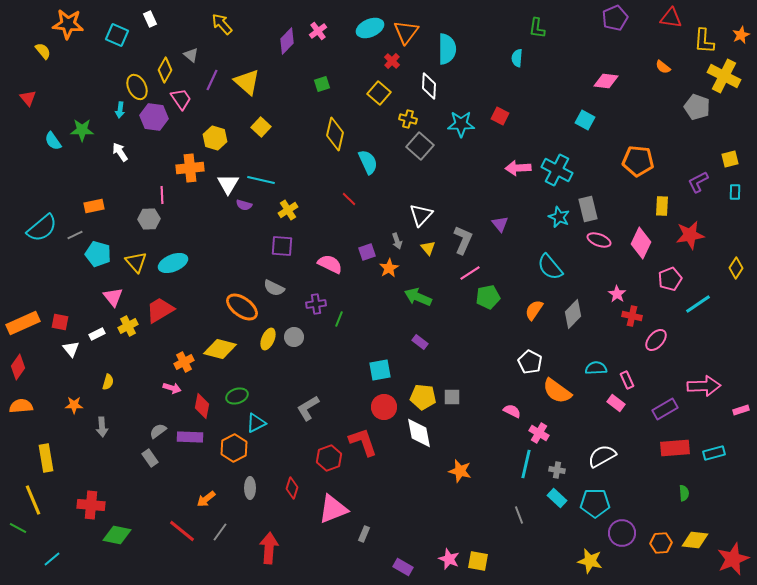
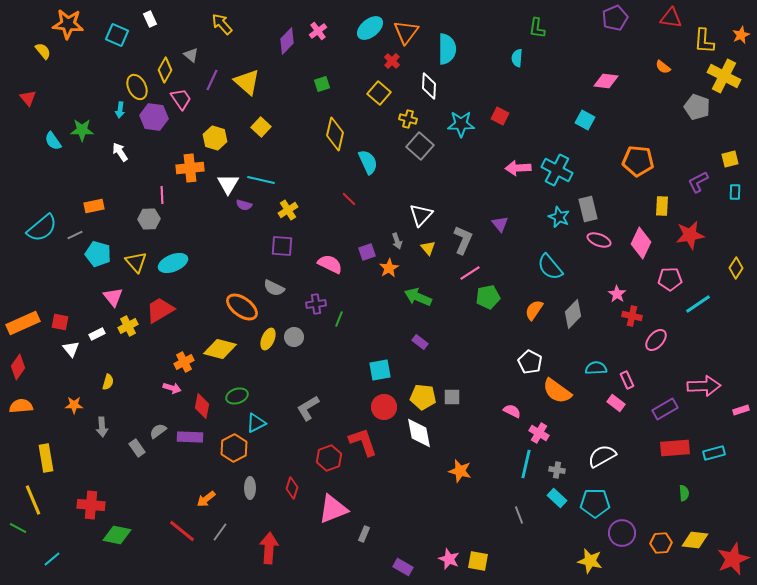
cyan ellipse at (370, 28): rotated 16 degrees counterclockwise
pink pentagon at (670, 279): rotated 20 degrees clockwise
gray rectangle at (150, 458): moved 13 px left, 10 px up
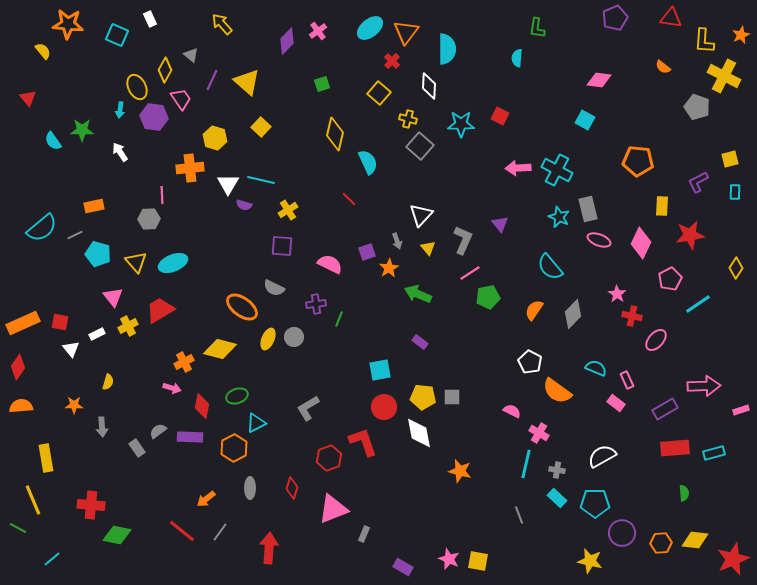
pink diamond at (606, 81): moved 7 px left, 1 px up
pink pentagon at (670, 279): rotated 25 degrees counterclockwise
green arrow at (418, 297): moved 3 px up
cyan semicircle at (596, 368): rotated 25 degrees clockwise
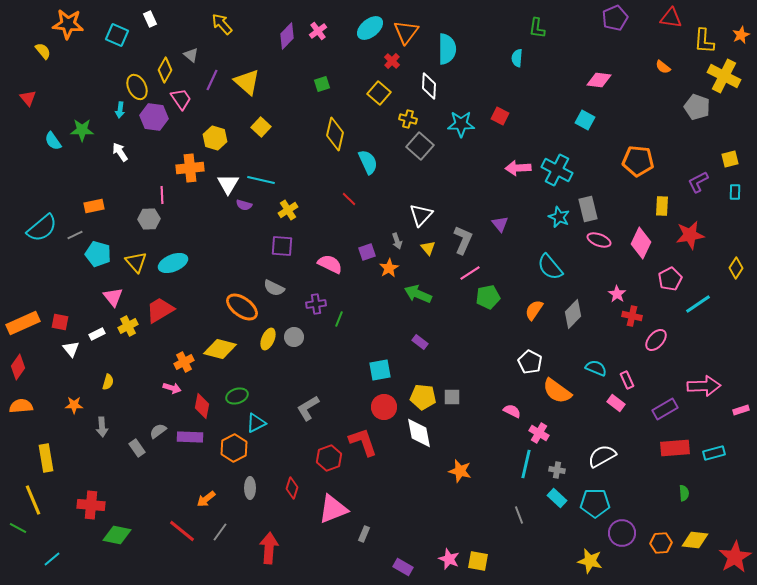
purple diamond at (287, 41): moved 5 px up
red star at (733, 559): moved 2 px right, 2 px up; rotated 8 degrees counterclockwise
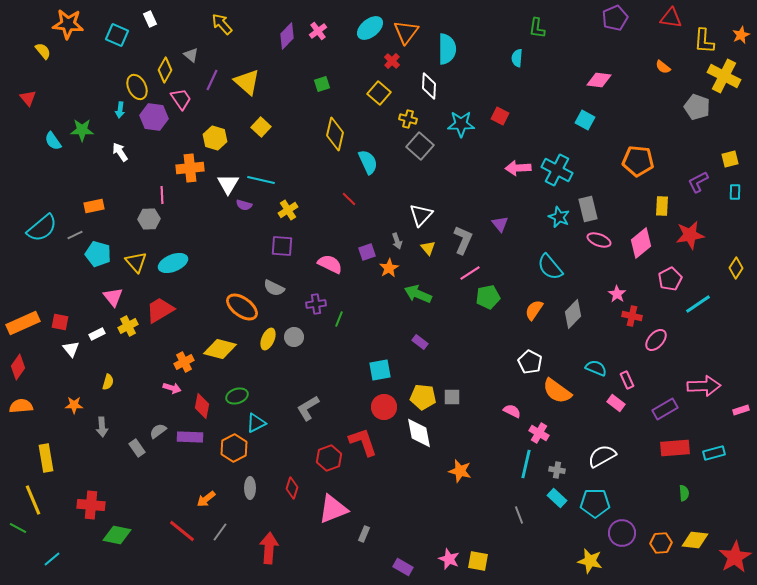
pink diamond at (641, 243): rotated 24 degrees clockwise
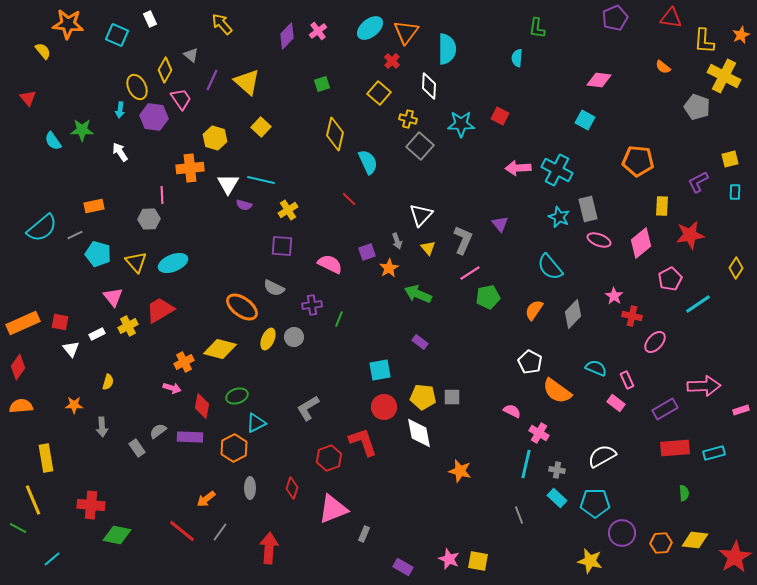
pink star at (617, 294): moved 3 px left, 2 px down
purple cross at (316, 304): moved 4 px left, 1 px down
pink ellipse at (656, 340): moved 1 px left, 2 px down
